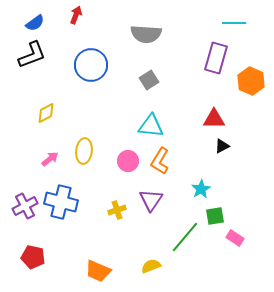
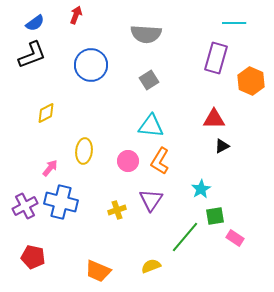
pink arrow: moved 9 px down; rotated 12 degrees counterclockwise
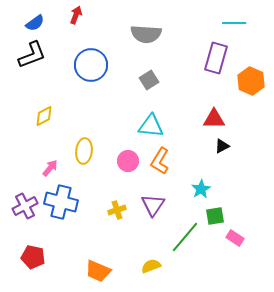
yellow diamond: moved 2 px left, 3 px down
purple triangle: moved 2 px right, 5 px down
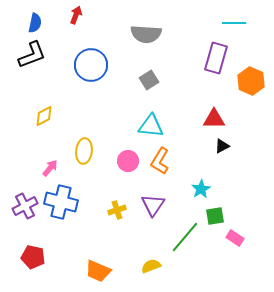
blue semicircle: rotated 42 degrees counterclockwise
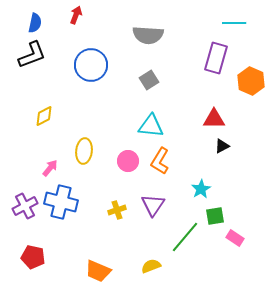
gray semicircle: moved 2 px right, 1 px down
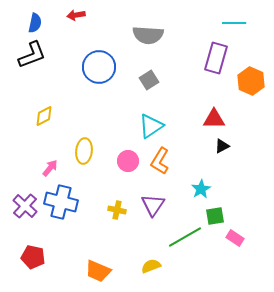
red arrow: rotated 120 degrees counterclockwise
blue circle: moved 8 px right, 2 px down
cyan triangle: rotated 40 degrees counterclockwise
purple cross: rotated 20 degrees counterclockwise
yellow cross: rotated 30 degrees clockwise
green line: rotated 20 degrees clockwise
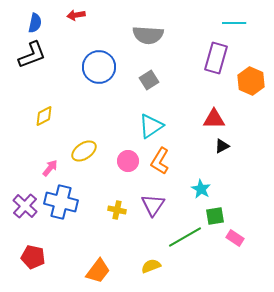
yellow ellipse: rotated 50 degrees clockwise
cyan star: rotated 12 degrees counterclockwise
orange trapezoid: rotated 76 degrees counterclockwise
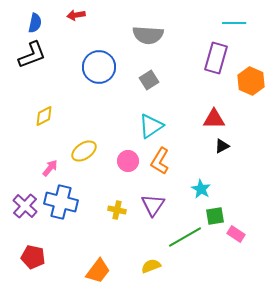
pink rectangle: moved 1 px right, 4 px up
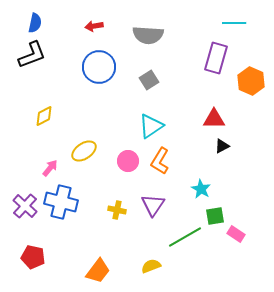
red arrow: moved 18 px right, 11 px down
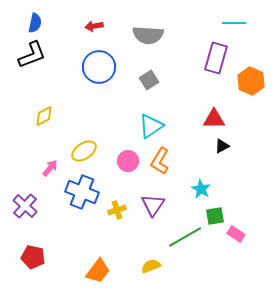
blue cross: moved 21 px right, 10 px up; rotated 8 degrees clockwise
yellow cross: rotated 30 degrees counterclockwise
